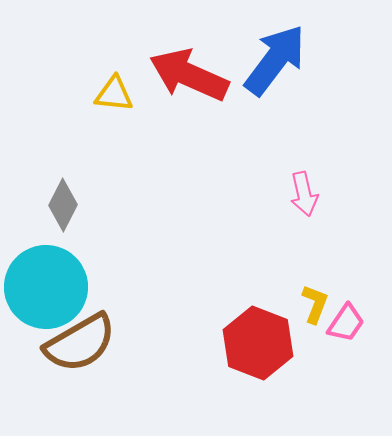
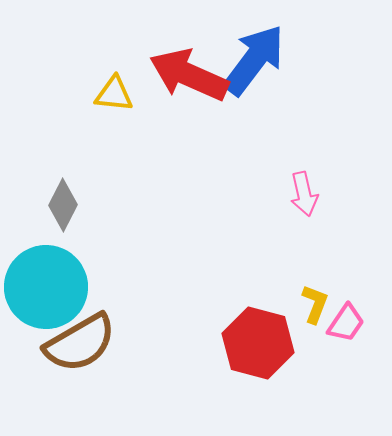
blue arrow: moved 21 px left
red hexagon: rotated 6 degrees counterclockwise
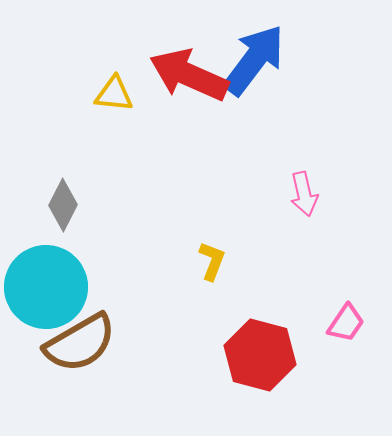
yellow L-shape: moved 103 px left, 43 px up
red hexagon: moved 2 px right, 12 px down
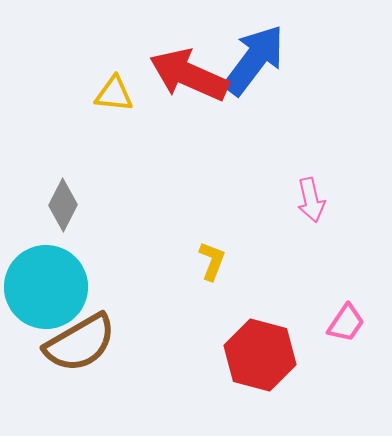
pink arrow: moved 7 px right, 6 px down
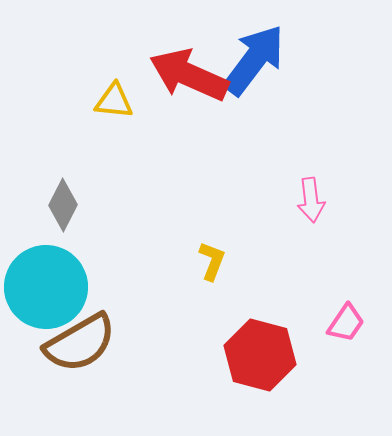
yellow triangle: moved 7 px down
pink arrow: rotated 6 degrees clockwise
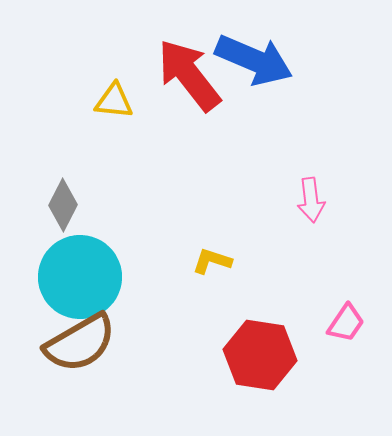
blue arrow: rotated 76 degrees clockwise
red arrow: rotated 28 degrees clockwise
yellow L-shape: rotated 93 degrees counterclockwise
cyan circle: moved 34 px right, 10 px up
red hexagon: rotated 6 degrees counterclockwise
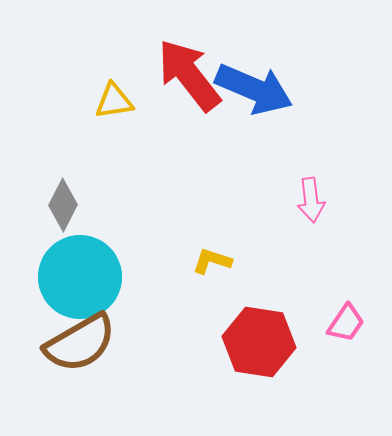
blue arrow: moved 29 px down
yellow triangle: rotated 15 degrees counterclockwise
red hexagon: moved 1 px left, 13 px up
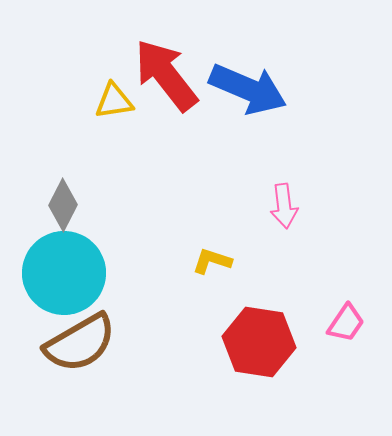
red arrow: moved 23 px left
blue arrow: moved 6 px left
pink arrow: moved 27 px left, 6 px down
cyan circle: moved 16 px left, 4 px up
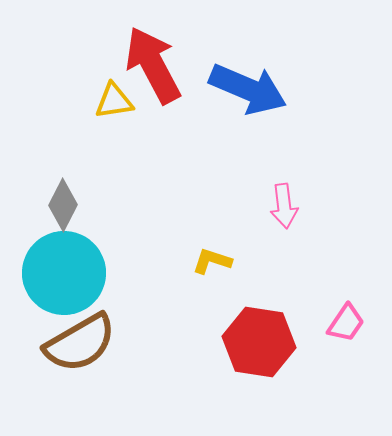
red arrow: moved 13 px left, 10 px up; rotated 10 degrees clockwise
